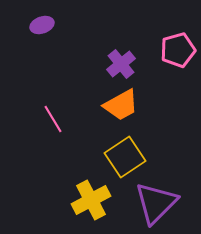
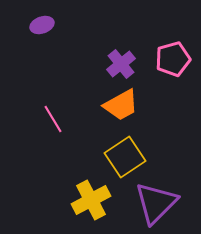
pink pentagon: moved 5 px left, 9 px down
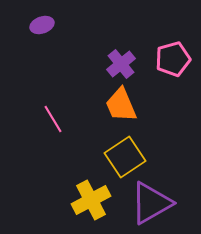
orange trapezoid: rotated 96 degrees clockwise
purple triangle: moved 5 px left; rotated 15 degrees clockwise
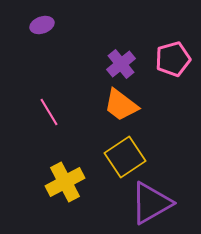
orange trapezoid: rotated 30 degrees counterclockwise
pink line: moved 4 px left, 7 px up
yellow cross: moved 26 px left, 18 px up
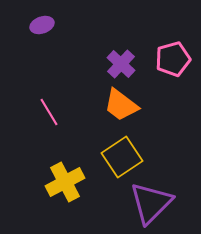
purple cross: rotated 8 degrees counterclockwise
yellow square: moved 3 px left
purple triangle: rotated 15 degrees counterclockwise
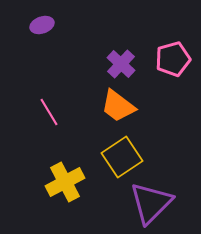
orange trapezoid: moved 3 px left, 1 px down
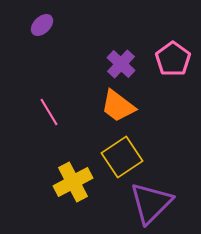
purple ellipse: rotated 25 degrees counterclockwise
pink pentagon: rotated 20 degrees counterclockwise
yellow cross: moved 8 px right
